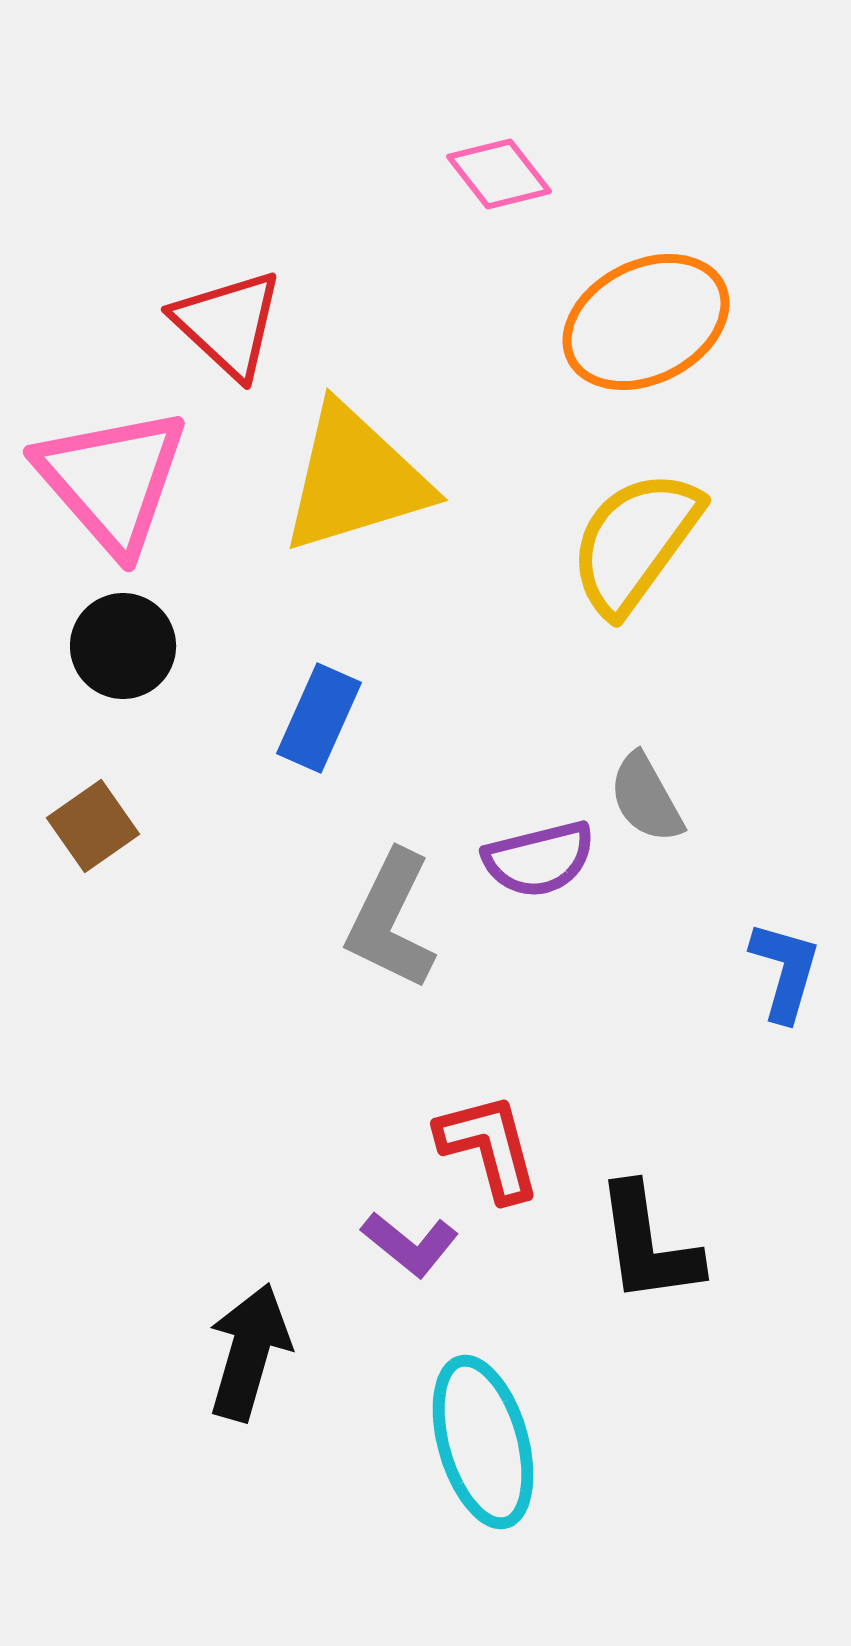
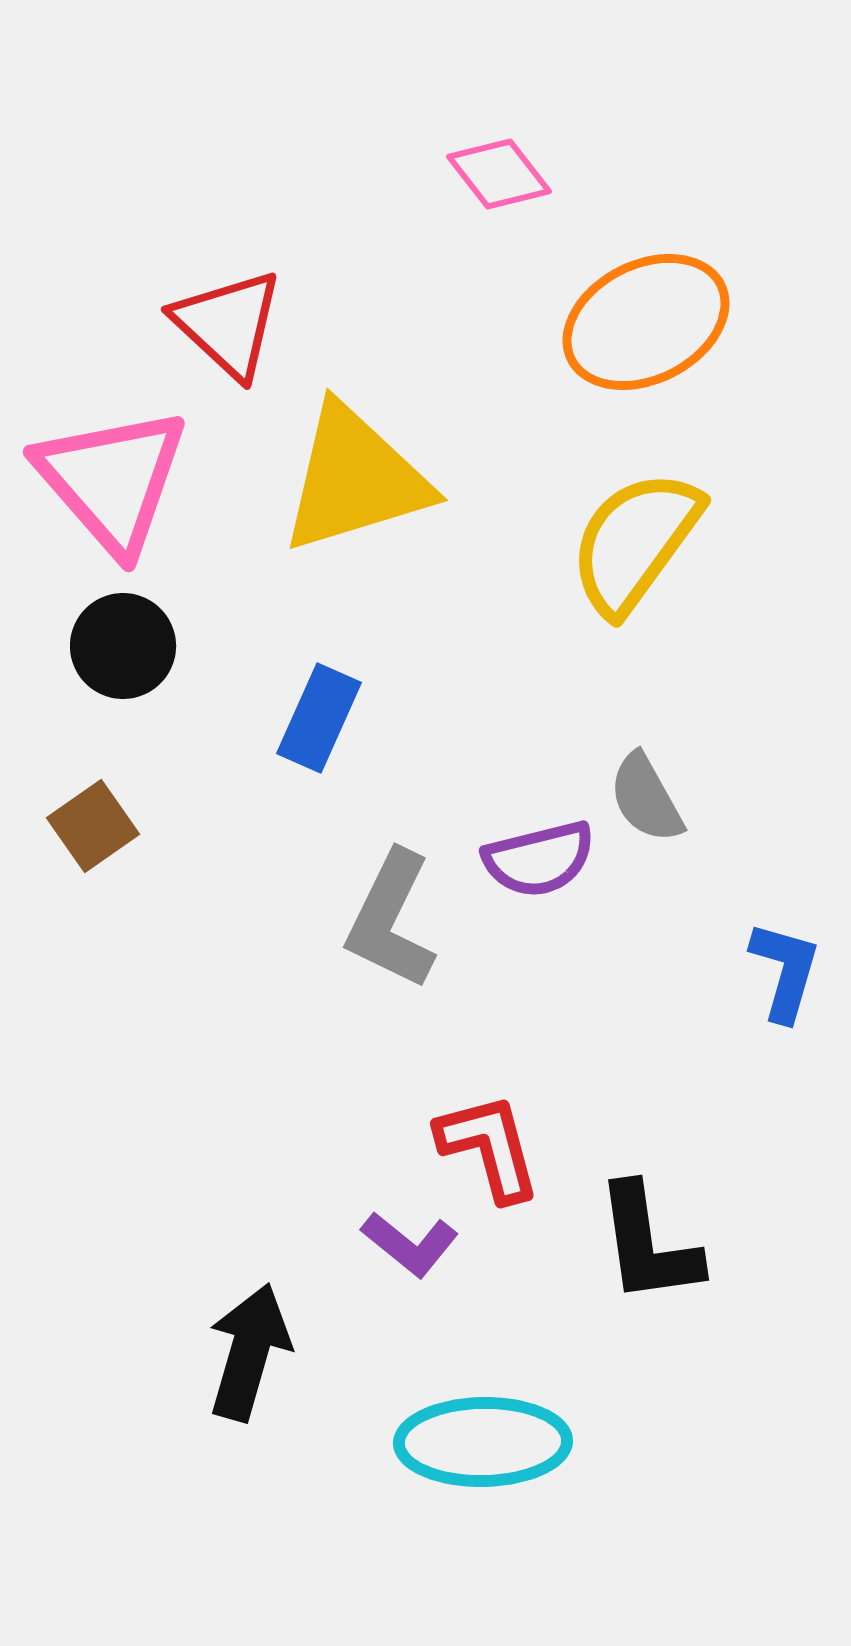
cyan ellipse: rotated 75 degrees counterclockwise
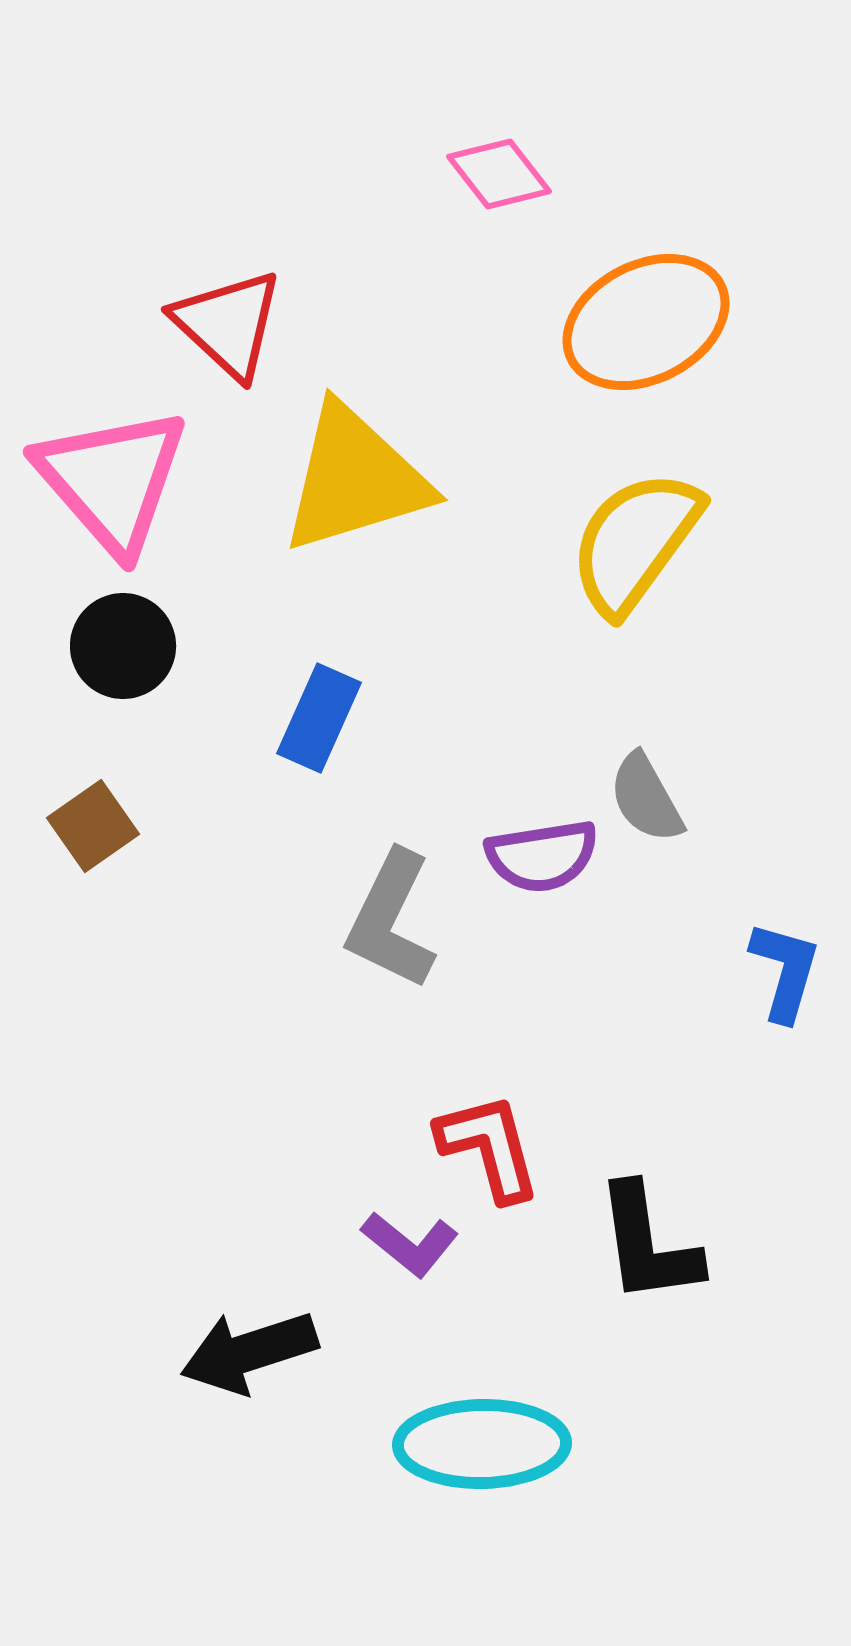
purple semicircle: moved 3 px right, 3 px up; rotated 5 degrees clockwise
black arrow: rotated 124 degrees counterclockwise
cyan ellipse: moved 1 px left, 2 px down
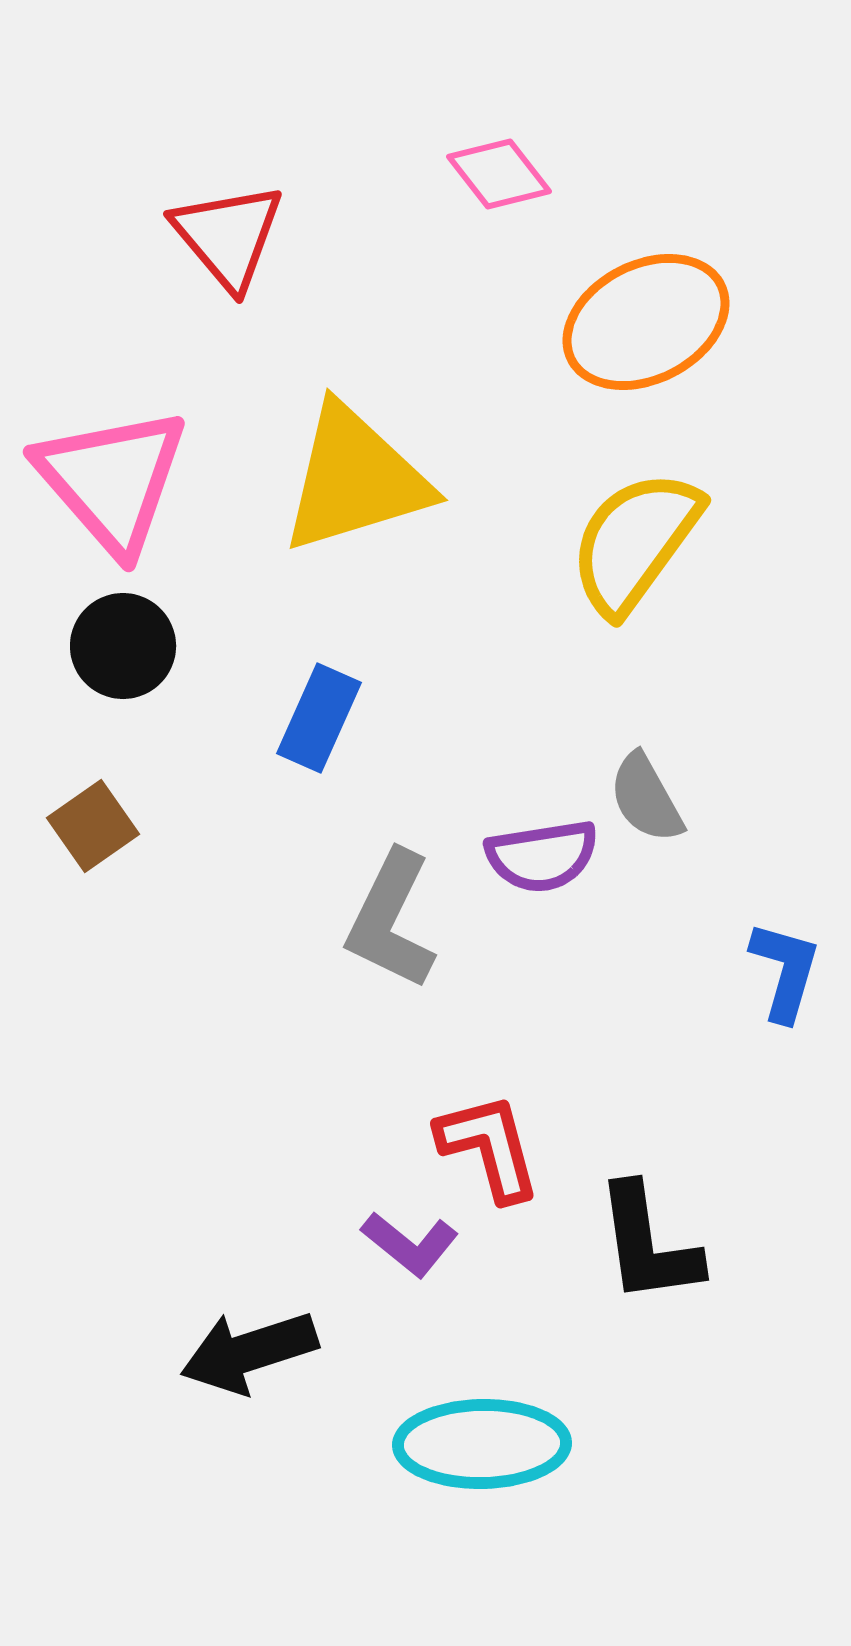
red triangle: moved 88 px up; rotated 7 degrees clockwise
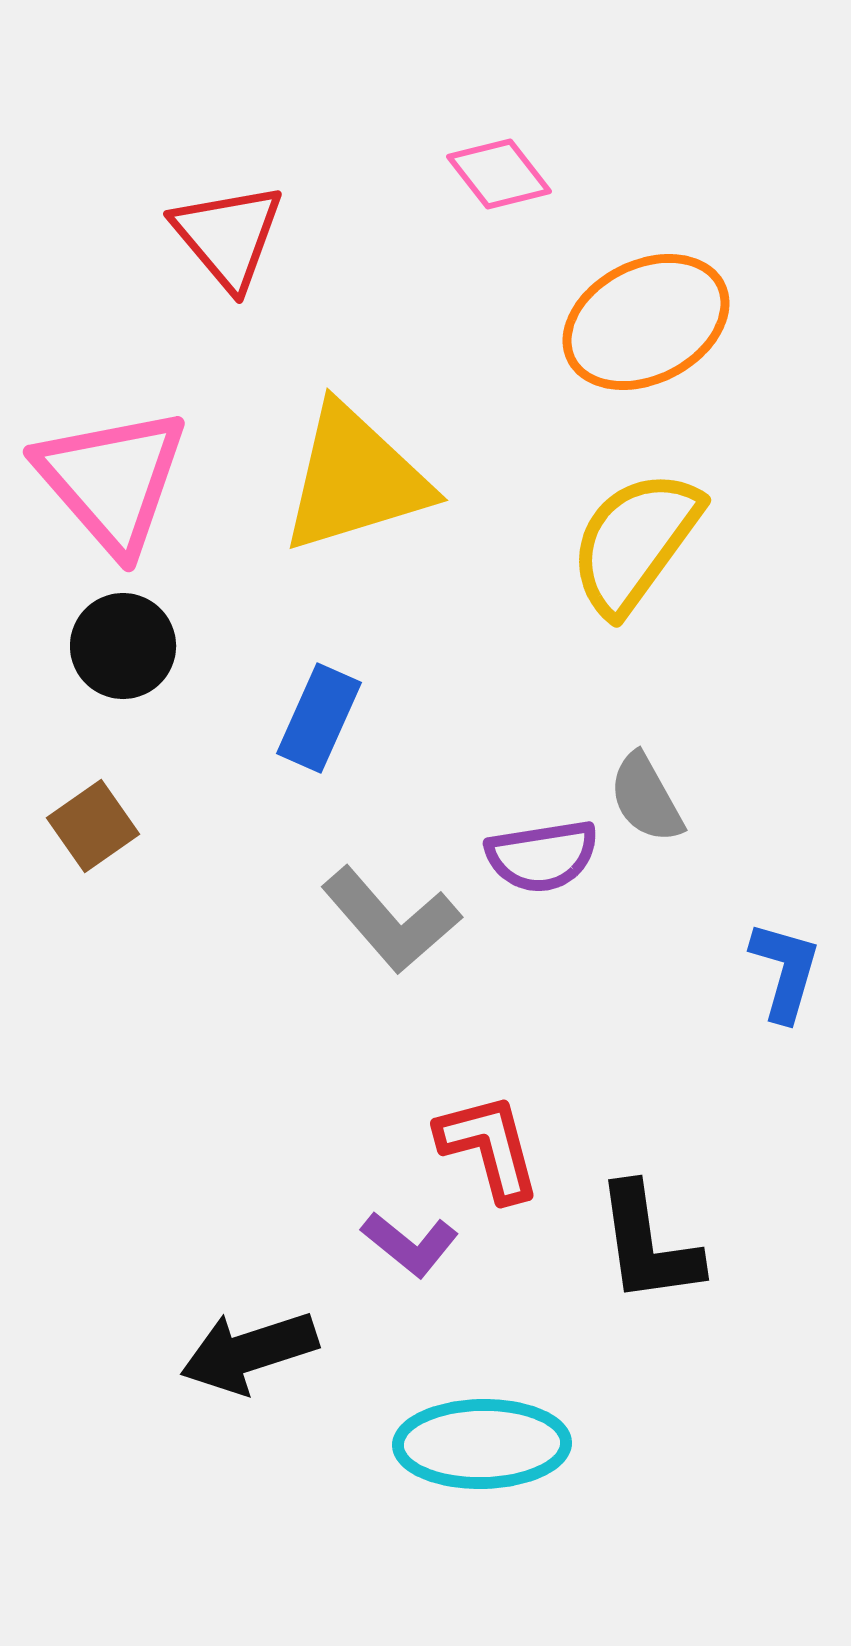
gray L-shape: rotated 67 degrees counterclockwise
